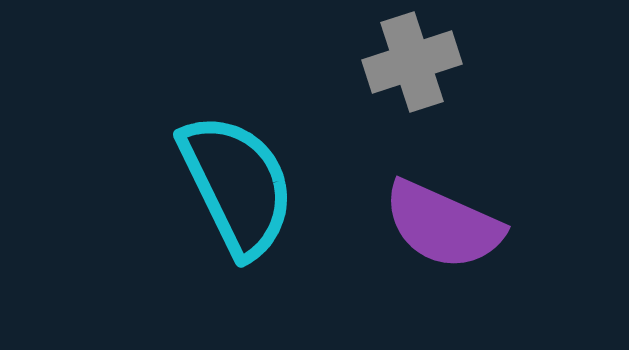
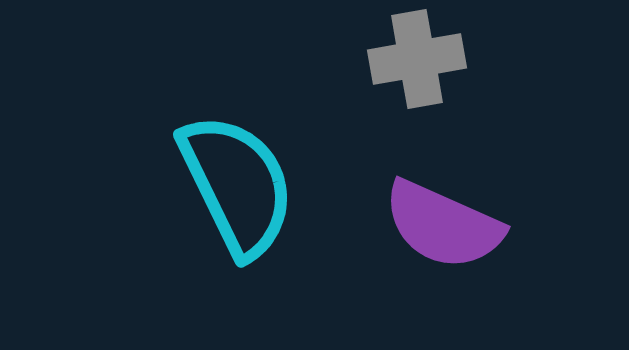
gray cross: moved 5 px right, 3 px up; rotated 8 degrees clockwise
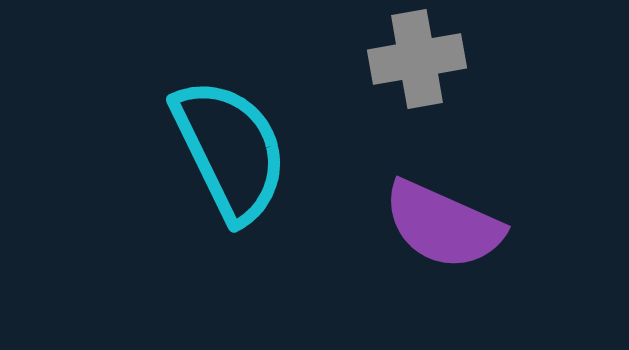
cyan semicircle: moved 7 px left, 35 px up
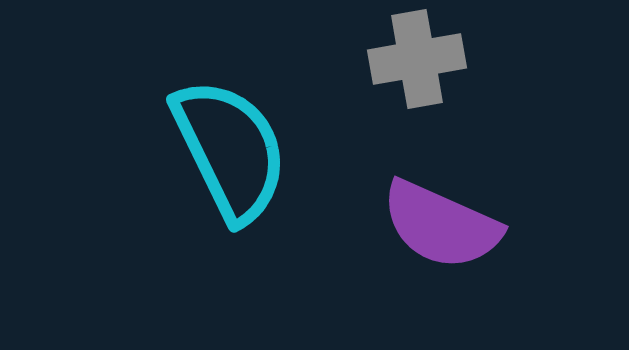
purple semicircle: moved 2 px left
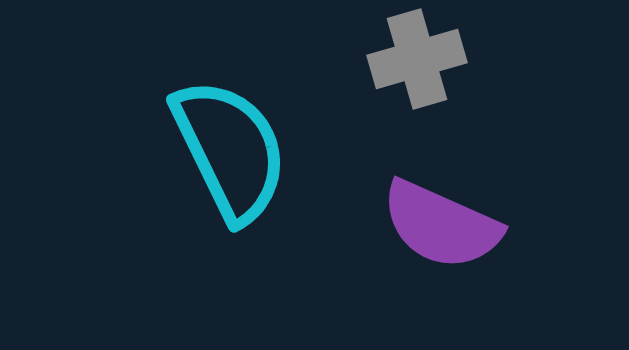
gray cross: rotated 6 degrees counterclockwise
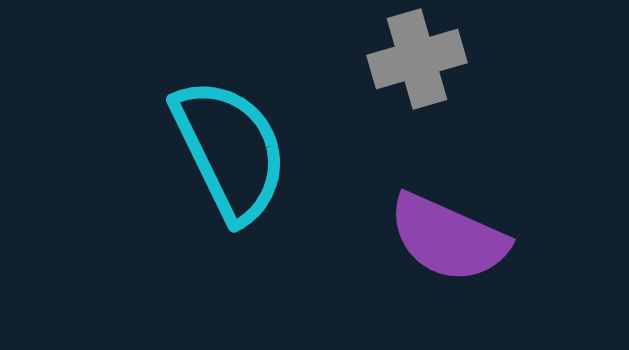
purple semicircle: moved 7 px right, 13 px down
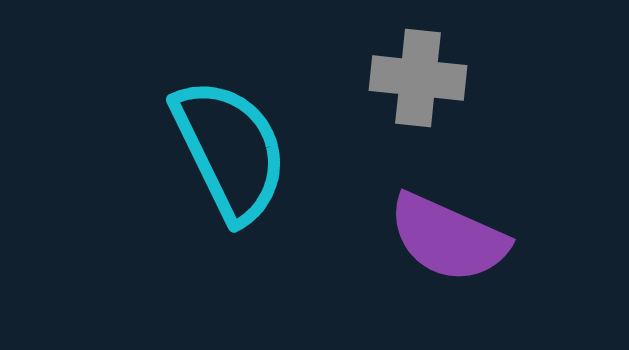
gray cross: moved 1 px right, 19 px down; rotated 22 degrees clockwise
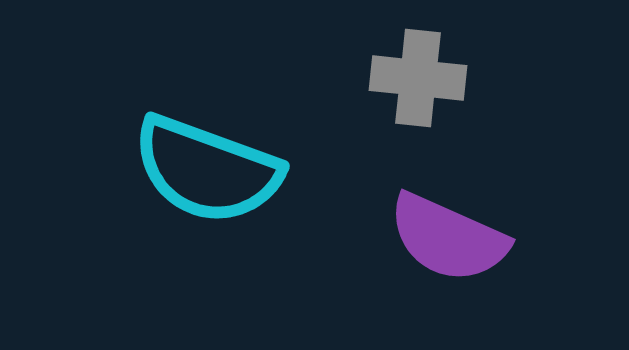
cyan semicircle: moved 23 px left, 20 px down; rotated 136 degrees clockwise
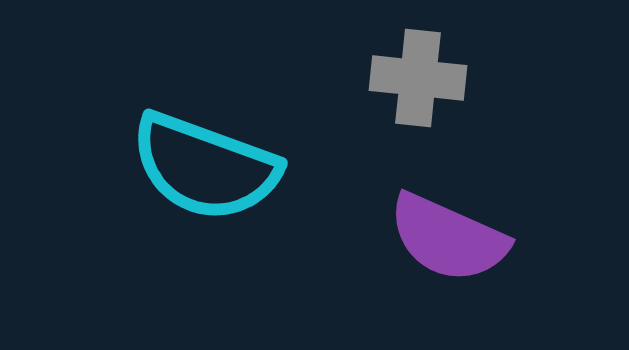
cyan semicircle: moved 2 px left, 3 px up
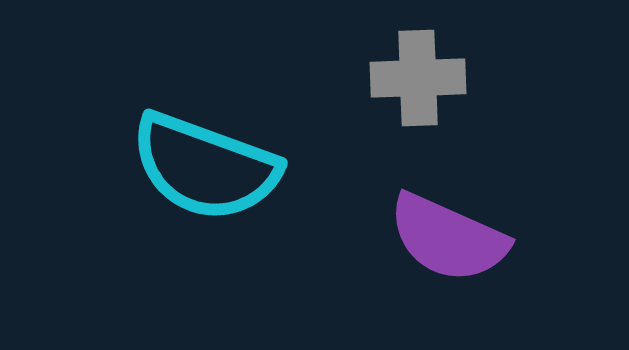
gray cross: rotated 8 degrees counterclockwise
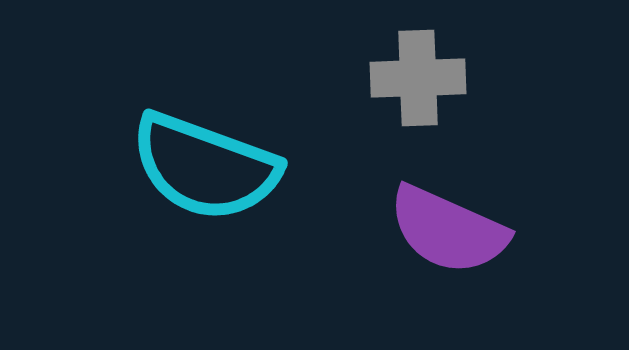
purple semicircle: moved 8 px up
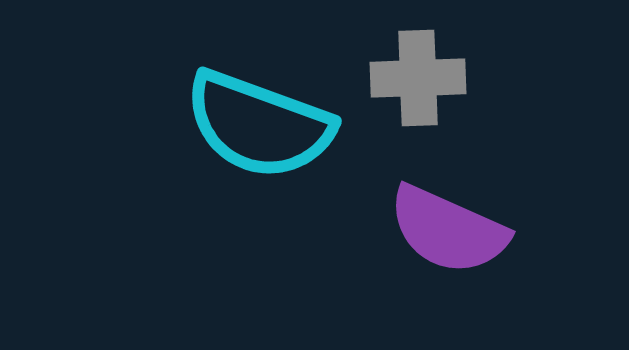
cyan semicircle: moved 54 px right, 42 px up
